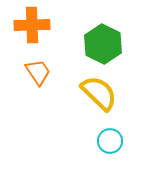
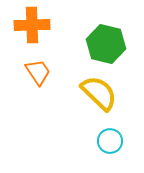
green hexagon: moved 3 px right; rotated 12 degrees counterclockwise
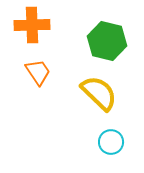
green hexagon: moved 1 px right, 3 px up
cyan circle: moved 1 px right, 1 px down
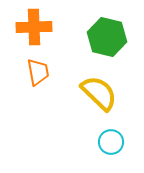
orange cross: moved 2 px right, 2 px down
green hexagon: moved 4 px up
orange trapezoid: rotated 24 degrees clockwise
